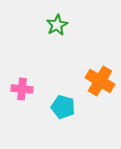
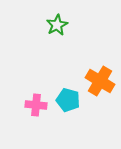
pink cross: moved 14 px right, 16 px down
cyan pentagon: moved 5 px right, 7 px up
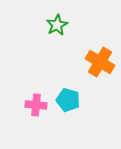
orange cross: moved 19 px up
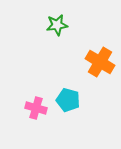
green star: rotated 20 degrees clockwise
pink cross: moved 3 px down; rotated 10 degrees clockwise
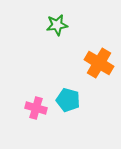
orange cross: moved 1 px left, 1 px down
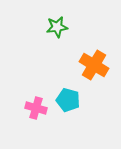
green star: moved 2 px down
orange cross: moved 5 px left, 2 px down
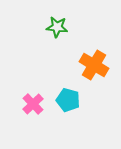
green star: rotated 15 degrees clockwise
pink cross: moved 3 px left, 4 px up; rotated 30 degrees clockwise
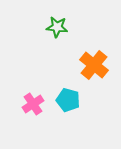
orange cross: rotated 8 degrees clockwise
pink cross: rotated 10 degrees clockwise
